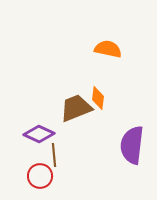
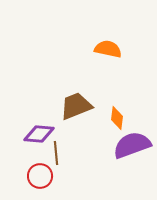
orange diamond: moved 19 px right, 20 px down
brown trapezoid: moved 2 px up
purple diamond: rotated 20 degrees counterclockwise
purple semicircle: rotated 63 degrees clockwise
brown line: moved 2 px right, 2 px up
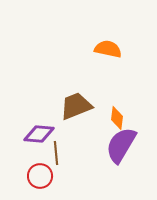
purple semicircle: moved 11 px left; rotated 39 degrees counterclockwise
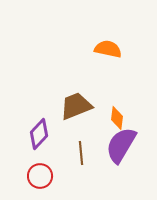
purple diamond: rotated 52 degrees counterclockwise
brown line: moved 25 px right
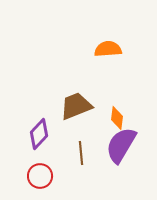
orange semicircle: rotated 16 degrees counterclockwise
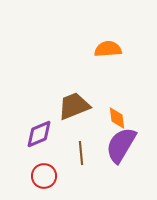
brown trapezoid: moved 2 px left
orange diamond: rotated 15 degrees counterclockwise
purple diamond: rotated 24 degrees clockwise
red circle: moved 4 px right
